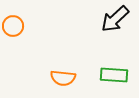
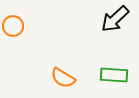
orange semicircle: rotated 25 degrees clockwise
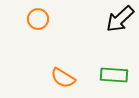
black arrow: moved 5 px right
orange circle: moved 25 px right, 7 px up
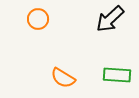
black arrow: moved 10 px left
green rectangle: moved 3 px right
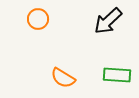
black arrow: moved 2 px left, 2 px down
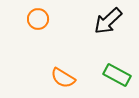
green rectangle: rotated 24 degrees clockwise
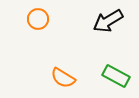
black arrow: rotated 12 degrees clockwise
green rectangle: moved 1 px left, 1 px down
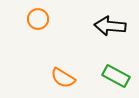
black arrow: moved 2 px right, 5 px down; rotated 36 degrees clockwise
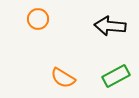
green rectangle: rotated 56 degrees counterclockwise
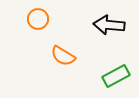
black arrow: moved 1 px left, 1 px up
orange semicircle: moved 22 px up
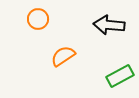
orange semicircle: rotated 115 degrees clockwise
green rectangle: moved 4 px right
